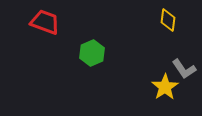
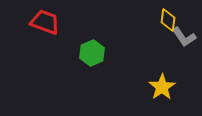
gray L-shape: moved 32 px up
yellow star: moved 3 px left
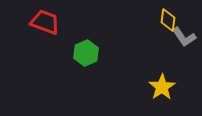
green hexagon: moved 6 px left
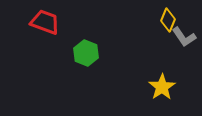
yellow diamond: rotated 15 degrees clockwise
green hexagon: rotated 15 degrees counterclockwise
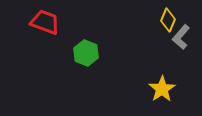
gray L-shape: moved 3 px left; rotated 75 degrees clockwise
yellow star: moved 2 px down
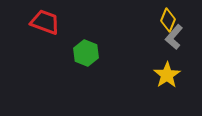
gray L-shape: moved 7 px left
yellow star: moved 5 px right, 14 px up
